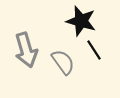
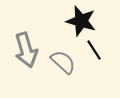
gray semicircle: rotated 12 degrees counterclockwise
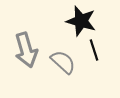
black line: rotated 15 degrees clockwise
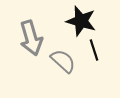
gray arrow: moved 5 px right, 12 px up
gray semicircle: moved 1 px up
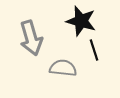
gray semicircle: moved 7 px down; rotated 36 degrees counterclockwise
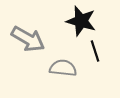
gray arrow: moved 3 px left, 1 px down; rotated 44 degrees counterclockwise
black line: moved 1 px right, 1 px down
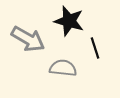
black star: moved 12 px left
black line: moved 3 px up
